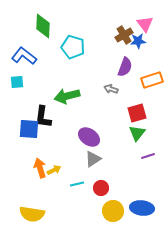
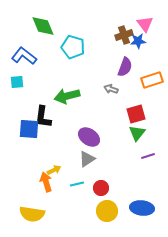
green diamond: rotated 25 degrees counterclockwise
brown cross: rotated 12 degrees clockwise
red square: moved 1 px left, 1 px down
gray triangle: moved 6 px left
orange arrow: moved 6 px right, 14 px down
yellow circle: moved 6 px left
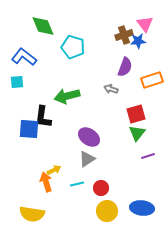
blue L-shape: moved 1 px down
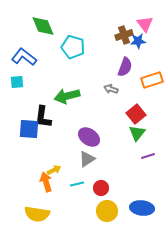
red square: rotated 24 degrees counterclockwise
yellow semicircle: moved 5 px right
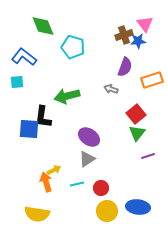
blue ellipse: moved 4 px left, 1 px up
